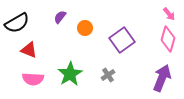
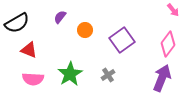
pink arrow: moved 4 px right, 4 px up
orange circle: moved 2 px down
pink diamond: moved 5 px down; rotated 20 degrees clockwise
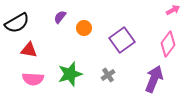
pink arrow: rotated 80 degrees counterclockwise
orange circle: moved 1 px left, 2 px up
red triangle: rotated 12 degrees counterclockwise
green star: rotated 15 degrees clockwise
purple arrow: moved 8 px left, 1 px down
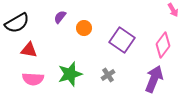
pink arrow: rotated 88 degrees clockwise
purple square: rotated 20 degrees counterclockwise
pink diamond: moved 5 px left, 1 px down
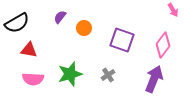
purple square: rotated 15 degrees counterclockwise
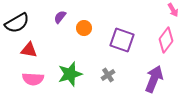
pink diamond: moved 3 px right, 5 px up
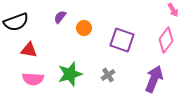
black semicircle: moved 1 px left, 1 px up; rotated 10 degrees clockwise
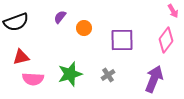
pink arrow: moved 1 px down
purple square: rotated 20 degrees counterclockwise
red triangle: moved 8 px left, 7 px down; rotated 24 degrees counterclockwise
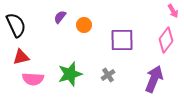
black semicircle: moved 3 px down; rotated 95 degrees counterclockwise
orange circle: moved 3 px up
